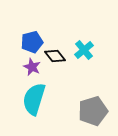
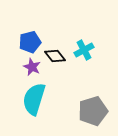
blue pentagon: moved 2 px left
cyan cross: rotated 12 degrees clockwise
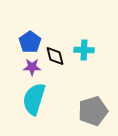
blue pentagon: rotated 20 degrees counterclockwise
cyan cross: rotated 30 degrees clockwise
black diamond: rotated 25 degrees clockwise
purple star: rotated 24 degrees counterclockwise
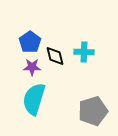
cyan cross: moved 2 px down
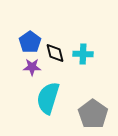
cyan cross: moved 1 px left, 2 px down
black diamond: moved 3 px up
cyan semicircle: moved 14 px right, 1 px up
gray pentagon: moved 3 px down; rotated 20 degrees counterclockwise
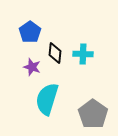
blue pentagon: moved 10 px up
black diamond: rotated 20 degrees clockwise
purple star: rotated 18 degrees clockwise
cyan semicircle: moved 1 px left, 1 px down
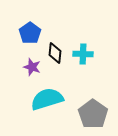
blue pentagon: moved 1 px down
cyan semicircle: rotated 56 degrees clockwise
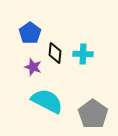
purple star: moved 1 px right
cyan semicircle: moved 2 px down; rotated 44 degrees clockwise
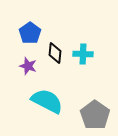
purple star: moved 5 px left, 1 px up
gray pentagon: moved 2 px right, 1 px down
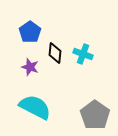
blue pentagon: moved 1 px up
cyan cross: rotated 18 degrees clockwise
purple star: moved 2 px right, 1 px down
cyan semicircle: moved 12 px left, 6 px down
